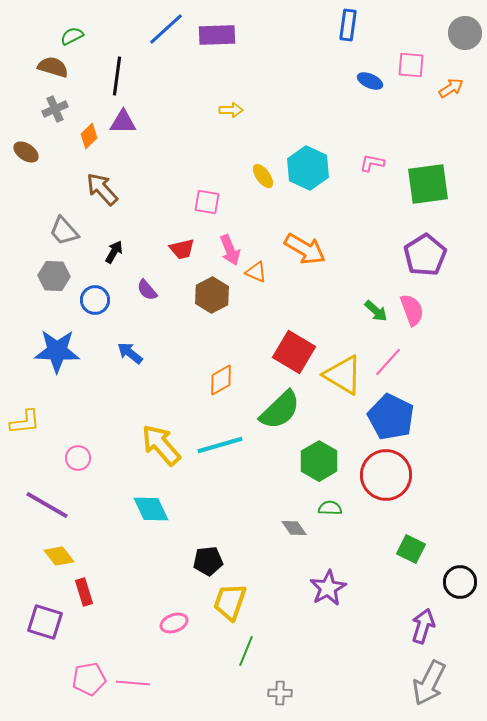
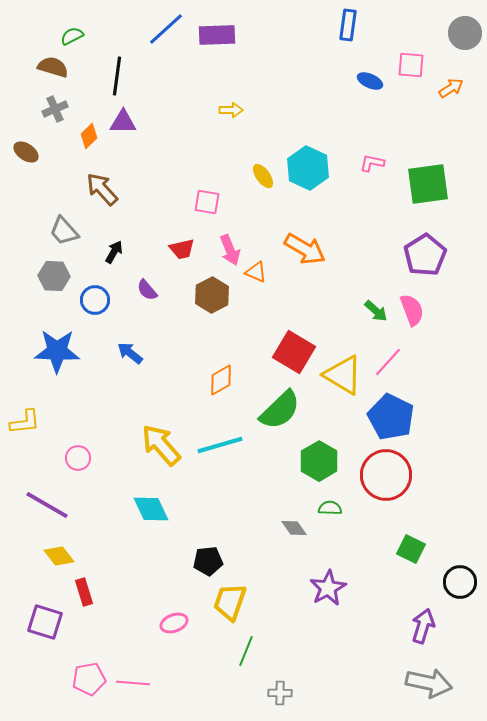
gray arrow at (429, 683): rotated 105 degrees counterclockwise
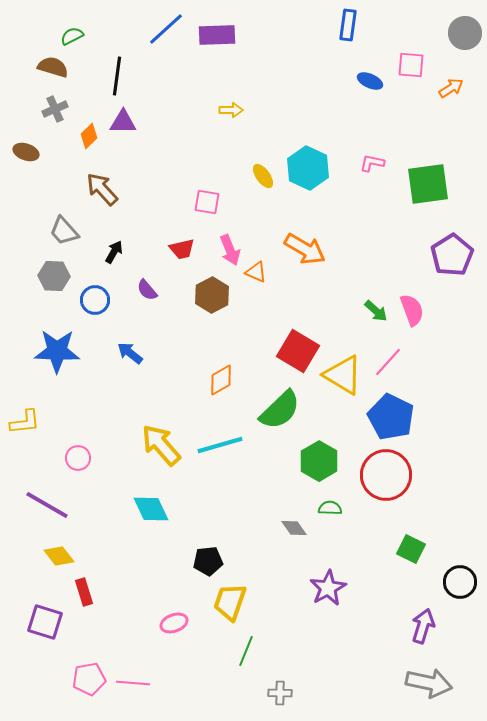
brown ellipse at (26, 152): rotated 15 degrees counterclockwise
purple pentagon at (425, 255): moved 27 px right
red square at (294, 352): moved 4 px right, 1 px up
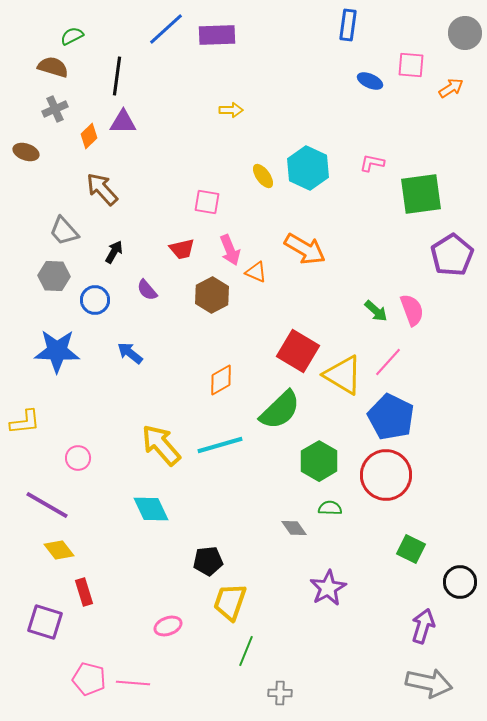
green square at (428, 184): moved 7 px left, 10 px down
yellow diamond at (59, 556): moved 6 px up
pink ellipse at (174, 623): moved 6 px left, 3 px down
pink pentagon at (89, 679): rotated 24 degrees clockwise
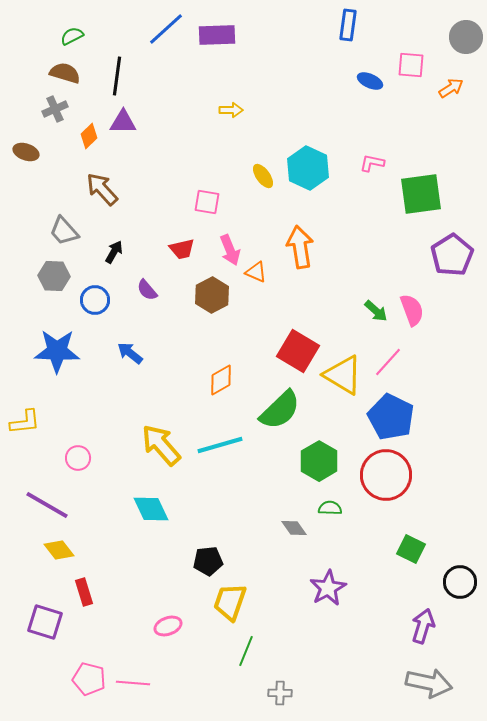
gray circle at (465, 33): moved 1 px right, 4 px down
brown semicircle at (53, 67): moved 12 px right, 6 px down
orange arrow at (305, 249): moved 5 px left, 2 px up; rotated 129 degrees counterclockwise
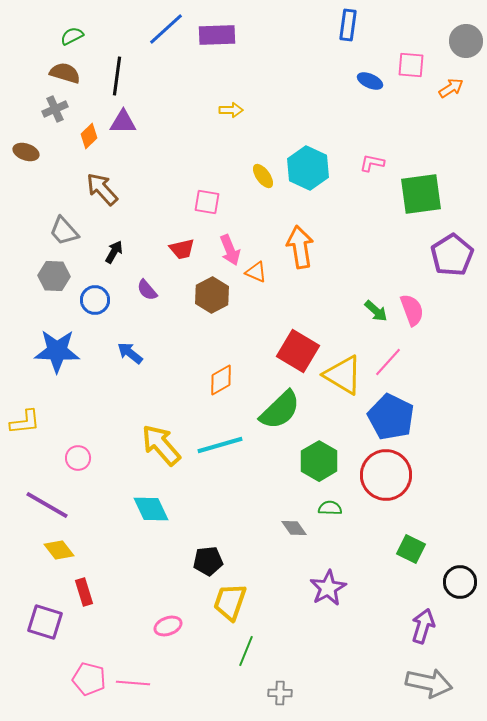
gray circle at (466, 37): moved 4 px down
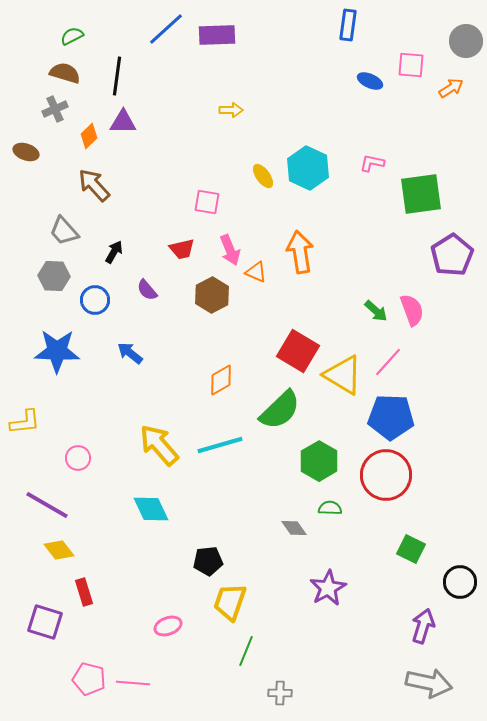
brown arrow at (102, 189): moved 8 px left, 4 px up
orange arrow at (300, 247): moved 5 px down
blue pentagon at (391, 417): rotated 24 degrees counterclockwise
yellow arrow at (161, 445): moved 2 px left
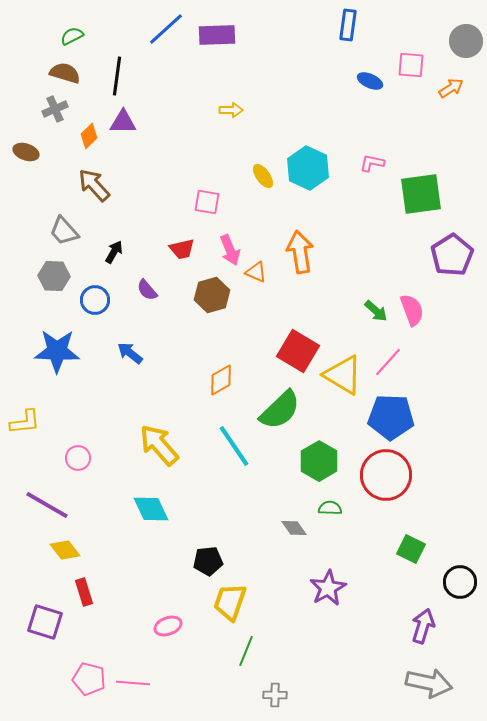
brown hexagon at (212, 295): rotated 12 degrees clockwise
cyan line at (220, 445): moved 14 px right, 1 px down; rotated 72 degrees clockwise
yellow diamond at (59, 550): moved 6 px right
gray cross at (280, 693): moved 5 px left, 2 px down
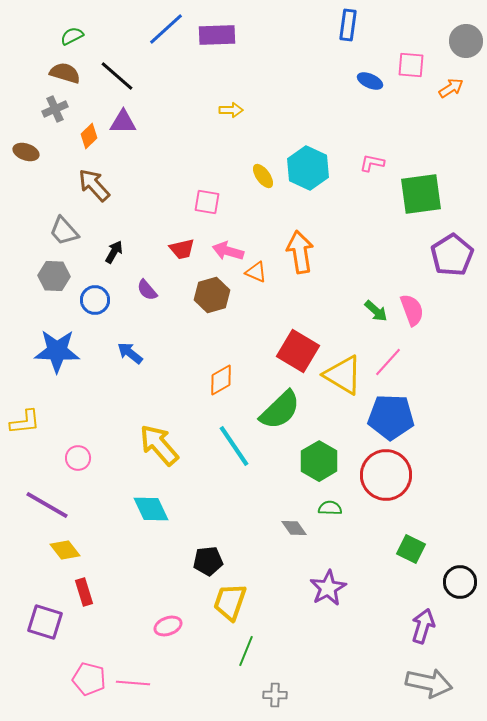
black line at (117, 76): rotated 57 degrees counterclockwise
pink arrow at (230, 250): moved 2 px left, 1 px down; rotated 128 degrees clockwise
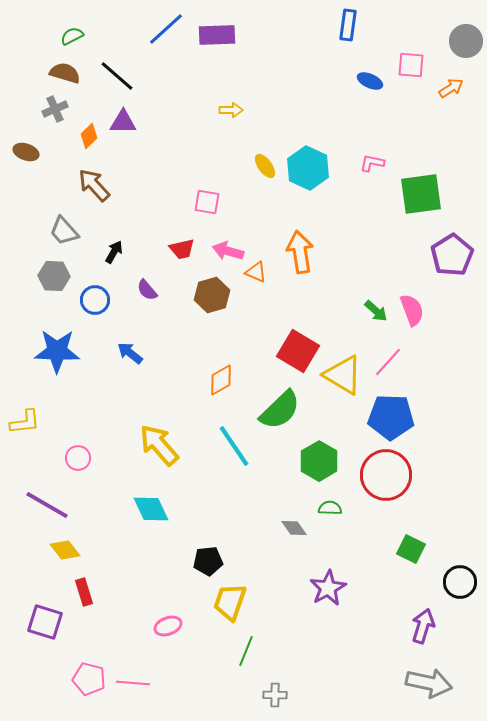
yellow ellipse at (263, 176): moved 2 px right, 10 px up
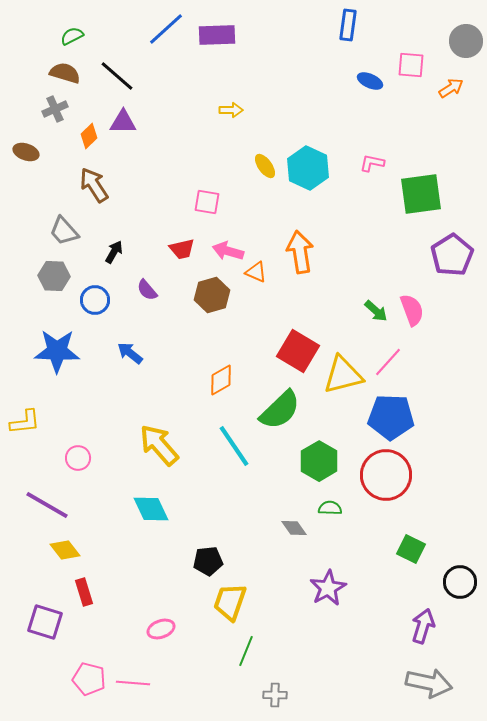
brown arrow at (94, 185): rotated 9 degrees clockwise
yellow triangle at (343, 375): rotated 45 degrees counterclockwise
pink ellipse at (168, 626): moved 7 px left, 3 px down
